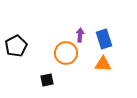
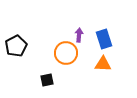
purple arrow: moved 1 px left
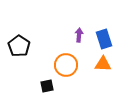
black pentagon: moved 3 px right; rotated 10 degrees counterclockwise
orange circle: moved 12 px down
black square: moved 6 px down
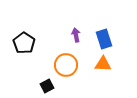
purple arrow: moved 3 px left; rotated 16 degrees counterclockwise
black pentagon: moved 5 px right, 3 px up
black square: rotated 16 degrees counterclockwise
